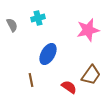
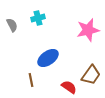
blue ellipse: moved 4 px down; rotated 25 degrees clockwise
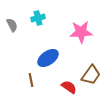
pink star: moved 7 px left, 2 px down; rotated 10 degrees clockwise
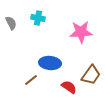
cyan cross: rotated 24 degrees clockwise
gray semicircle: moved 1 px left, 2 px up
blue ellipse: moved 2 px right, 5 px down; rotated 40 degrees clockwise
brown line: rotated 64 degrees clockwise
